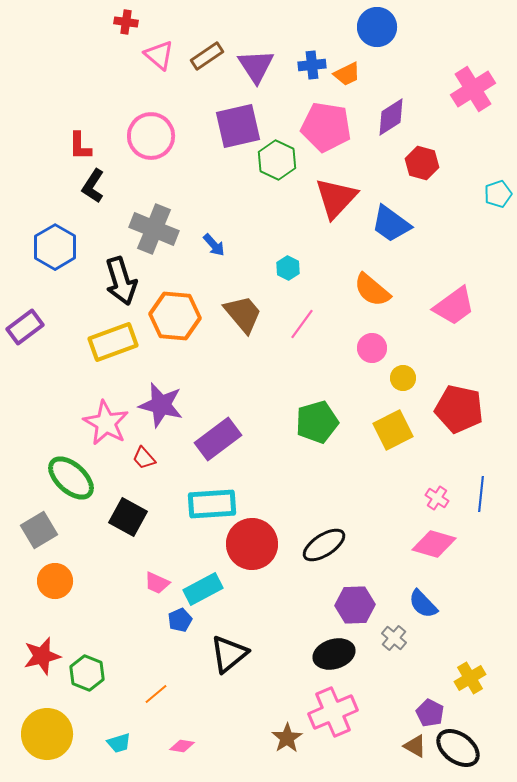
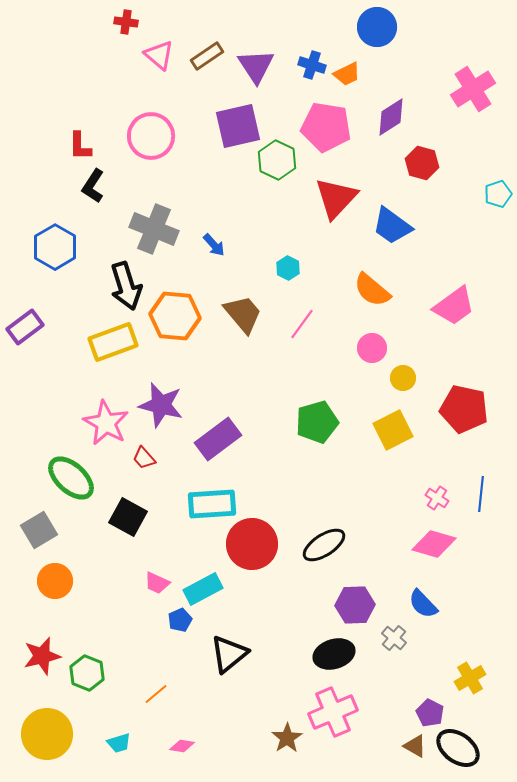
blue cross at (312, 65): rotated 24 degrees clockwise
blue trapezoid at (391, 224): moved 1 px right, 2 px down
black arrow at (121, 281): moved 5 px right, 5 px down
red pentagon at (459, 409): moved 5 px right
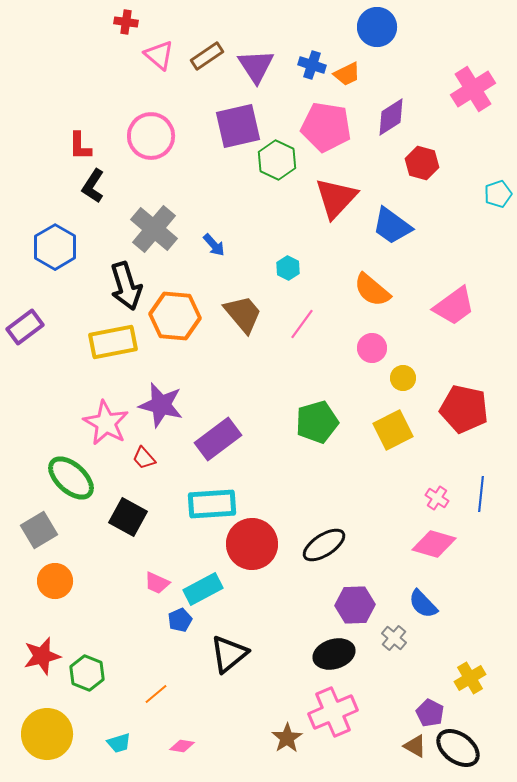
gray cross at (154, 229): rotated 18 degrees clockwise
yellow rectangle at (113, 342): rotated 9 degrees clockwise
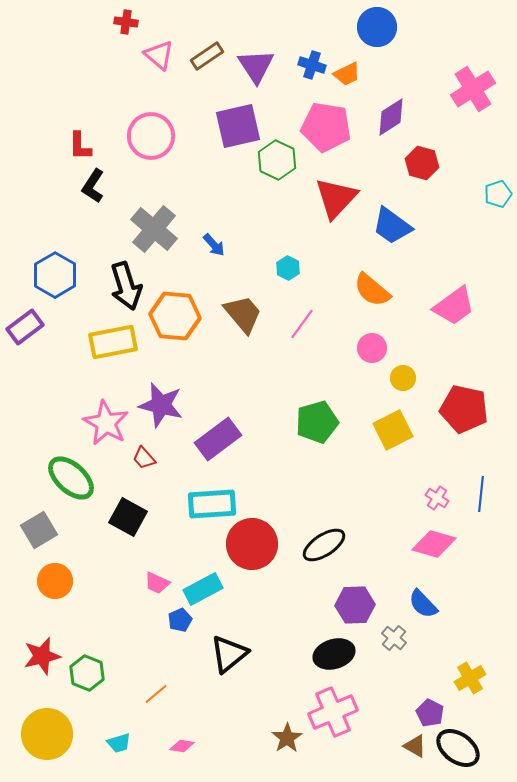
blue hexagon at (55, 247): moved 28 px down
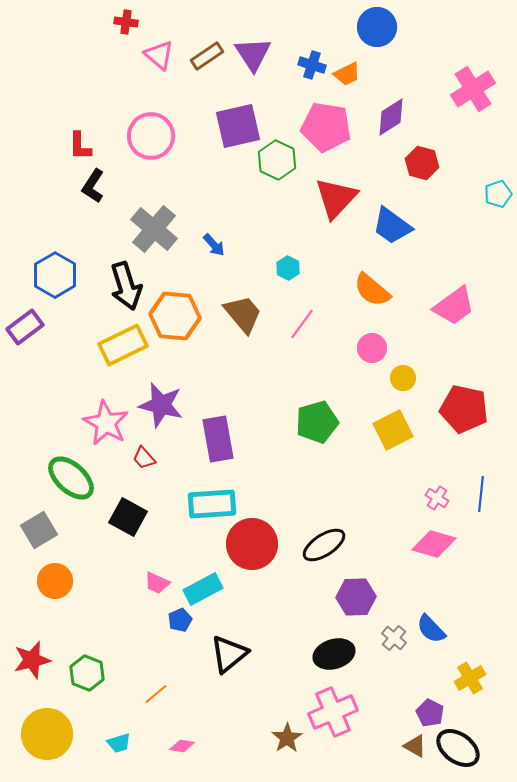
purple triangle at (256, 66): moved 3 px left, 12 px up
yellow rectangle at (113, 342): moved 10 px right, 3 px down; rotated 15 degrees counterclockwise
purple rectangle at (218, 439): rotated 63 degrees counterclockwise
blue semicircle at (423, 604): moved 8 px right, 25 px down
purple hexagon at (355, 605): moved 1 px right, 8 px up
red star at (42, 656): moved 10 px left, 4 px down
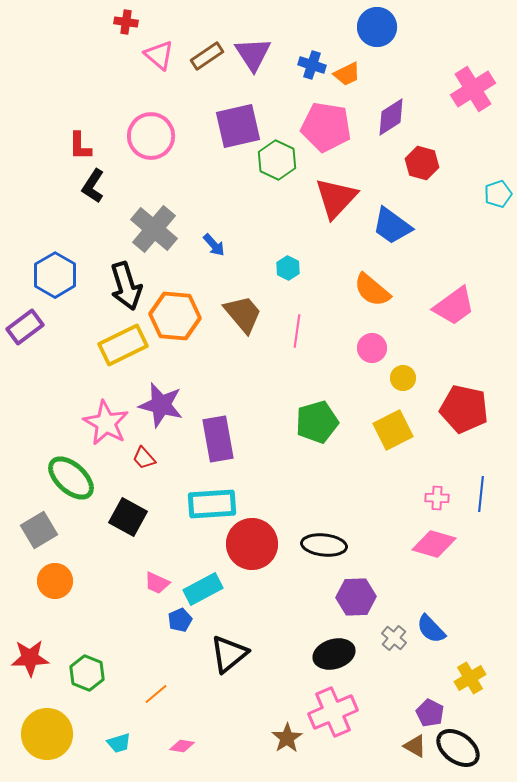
pink line at (302, 324): moved 5 px left, 7 px down; rotated 28 degrees counterclockwise
pink cross at (437, 498): rotated 30 degrees counterclockwise
black ellipse at (324, 545): rotated 39 degrees clockwise
red star at (32, 660): moved 2 px left, 2 px up; rotated 12 degrees clockwise
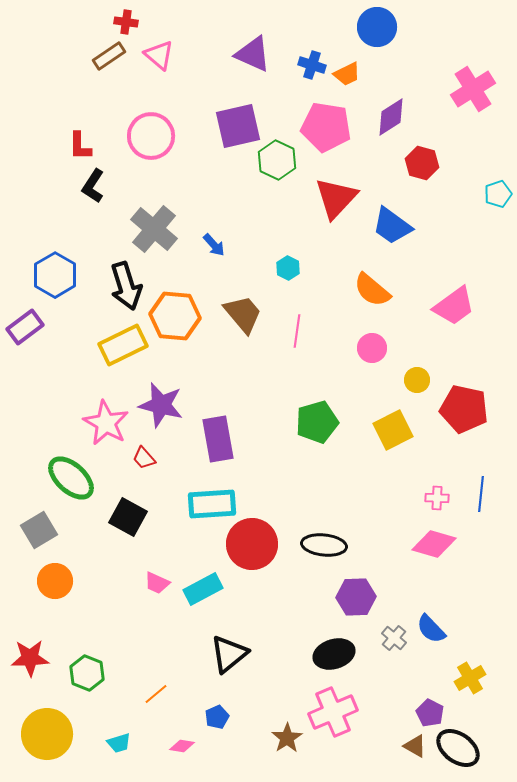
purple triangle at (253, 54): rotated 33 degrees counterclockwise
brown rectangle at (207, 56): moved 98 px left
yellow circle at (403, 378): moved 14 px right, 2 px down
blue pentagon at (180, 620): moved 37 px right, 97 px down
